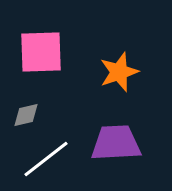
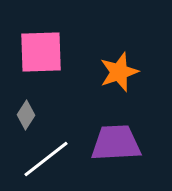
gray diamond: rotated 44 degrees counterclockwise
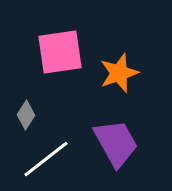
pink square: moved 19 px right; rotated 6 degrees counterclockwise
orange star: moved 1 px down
purple trapezoid: rotated 64 degrees clockwise
